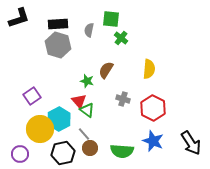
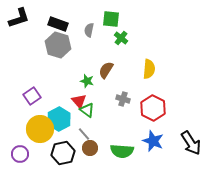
black rectangle: rotated 24 degrees clockwise
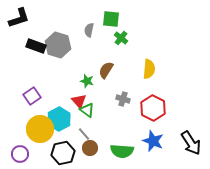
black rectangle: moved 22 px left, 22 px down
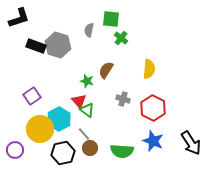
purple circle: moved 5 px left, 4 px up
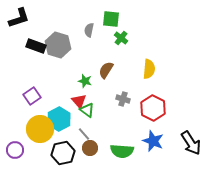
green star: moved 2 px left
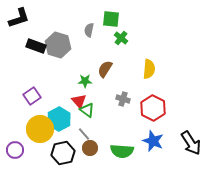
brown semicircle: moved 1 px left, 1 px up
green star: rotated 16 degrees counterclockwise
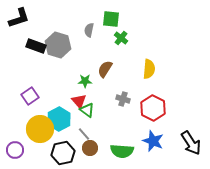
purple square: moved 2 px left
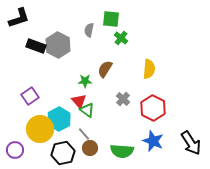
gray hexagon: rotated 10 degrees clockwise
gray cross: rotated 24 degrees clockwise
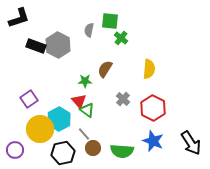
green square: moved 1 px left, 2 px down
purple square: moved 1 px left, 3 px down
brown circle: moved 3 px right
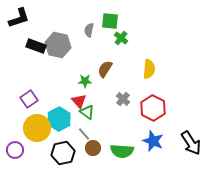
gray hexagon: rotated 15 degrees counterclockwise
green triangle: moved 2 px down
yellow circle: moved 3 px left, 1 px up
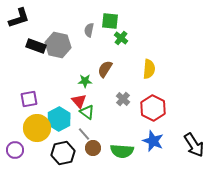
purple square: rotated 24 degrees clockwise
black arrow: moved 3 px right, 2 px down
